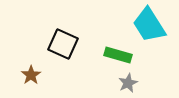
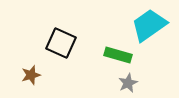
cyan trapezoid: rotated 87 degrees clockwise
black square: moved 2 px left, 1 px up
brown star: rotated 18 degrees clockwise
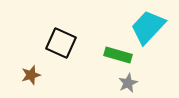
cyan trapezoid: moved 1 px left, 2 px down; rotated 12 degrees counterclockwise
